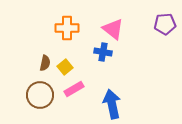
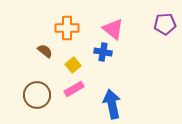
brown semicircle: moved 12 px up; rotated 63 degrees counterclockwise
yellow square: moved 8 px right, 2 px up
brown circle: moved 3 px left
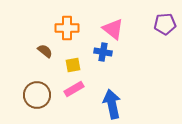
yellow square: rotated 28 degrees clockwise
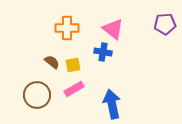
brown semicircle: moved 7 px right, 11 px down
